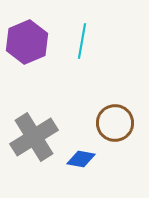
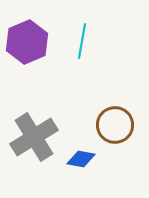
brown circle: moved 2 px down
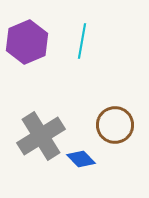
gray cross: moved 7 px right, 1 px up
blue diamond: rotated 36 degrees clockwise
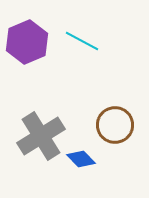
cyan line: rotated 72 degrees counterclockwise
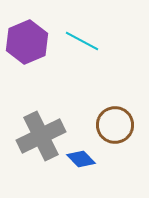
gray cross: rotated 6 degrees clockwise
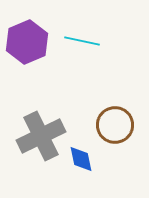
cyan line: rotated 16 degrees counterclockwise
blue diamond: rotated 32 degrees clockwise
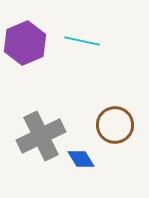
purple hexagon: moved 2 px left, 1 px down
blue diamond: rotated 20 degrees counterclockwise
